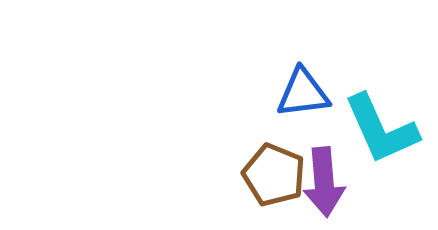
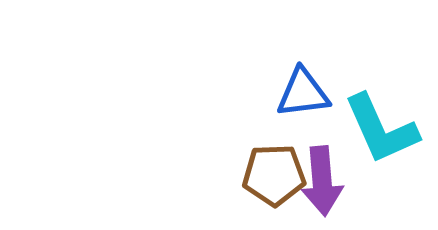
brown pentagon: rotated 24 degrees counterclockwise
purple arrow: moved 2 px left, 1 px up
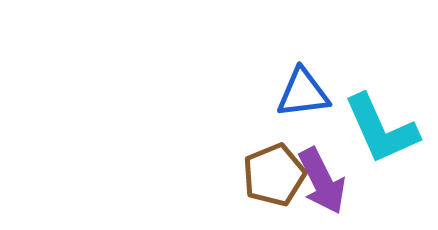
brown pentagon: rotated 20 degrees counterclockwise
purple arrow: rotated 22 degrees counterclockwise
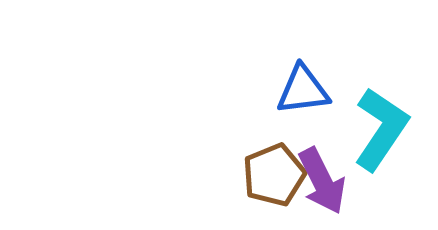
blue triangle: moved 3 px up
cyan L-shape: rotated 122 degrees counterclockwise
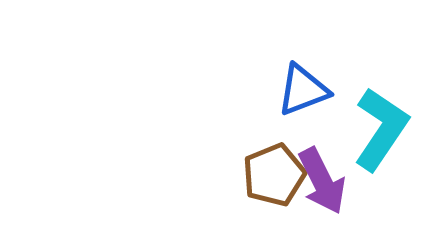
blue triangle: rotated 14 degrees counterclockwise
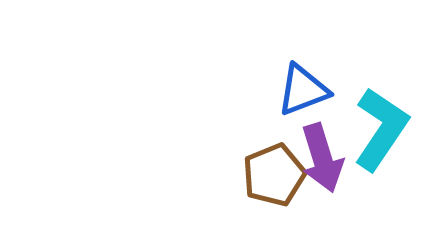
purple arrow: moved 23 px up; rotated 10 degrees clockwise
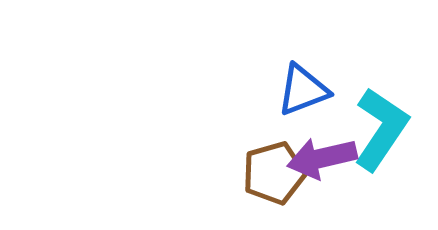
purple arrow: rotated 94 degrees clockwise
brown pentagon: moved 2 px up; rotated 6 degrees clockwise
